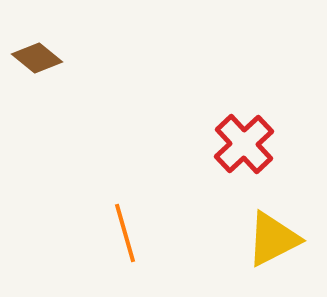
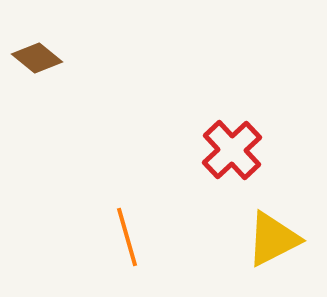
red cross: moved 12 px left, 6 px down
orange line: moved 2 px right, 4 px down
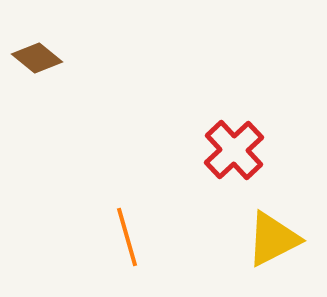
red cross: moved 2 px right
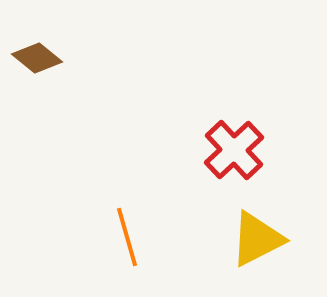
yellow triangle: moved 16 px left
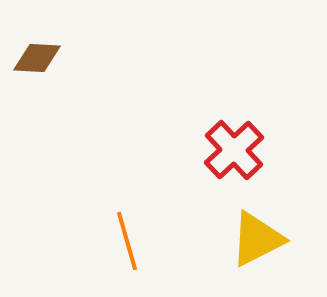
brown diamond: rotated 36 degrees counterclockwise
orange line: moved 4 px down
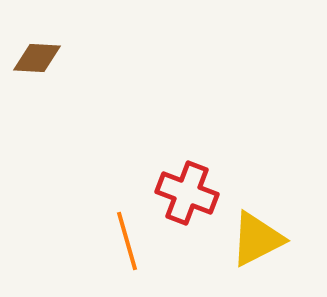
red cross: moved 47 px left, 43 px down; rotated 26 degrees counterclockwise
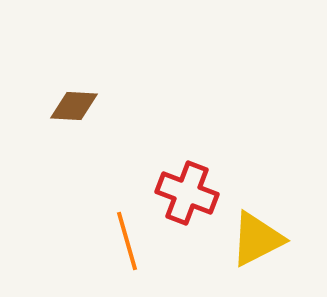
brown diamond: moved 37 px right, 48 px down
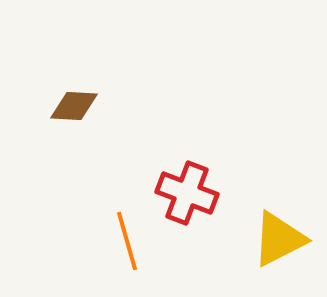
yellow triangle: moved 22 px right
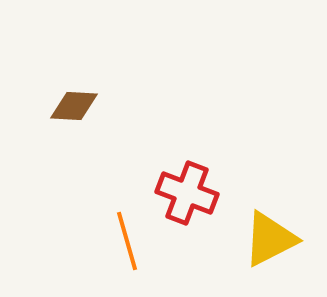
yellow triangle: moved 9 px left
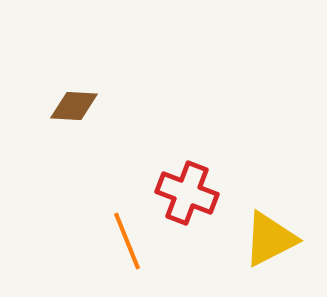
orange line: rotated 6 degrees counterclockwise
